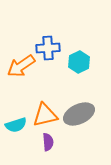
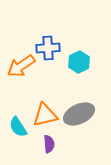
cyan semicircle: moved 2 px right, 2 px down; rotated 75 degrees clockwise
purple semicircle: moved 1 px right, 2 px down
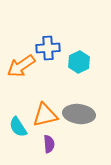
gray ellipse: rotated 32 degrees clockwise
